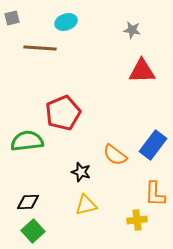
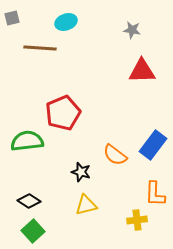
black diamond: moved 1 px right, 1 px up; rotated 35 degrees clockwise
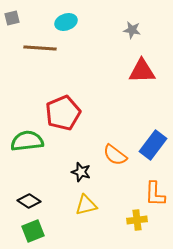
green square: rotated 20 degrees clockwise
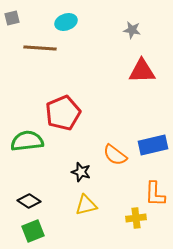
blue rectangle: rotated 40 degrees clockwise
yellow cross: moved 1 px left, 2 px up
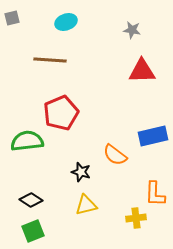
brown line: moved 10 px right, 12 px down
red pentagon: moved 2 px left
blue rectangle: moved 9 px up
black diamond: moved 2 px right, 1 px up
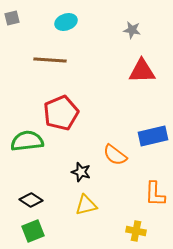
yellow cross: moved 13 px down; rotated 18 degrees clockwise
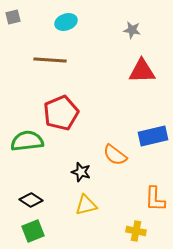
gray square: moved 1 px right, 1 px up
orange L-shape: moved 5 px down
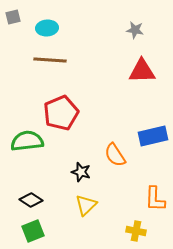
cyan ellipse: moved 19 px left, 6 px down; rotated 15 degrees clockwise
gray star: moved 3 px right
orange semicircle: rotated 20 degrees clockwise
yellow triangle: rotated 30 degrees counterclockwise
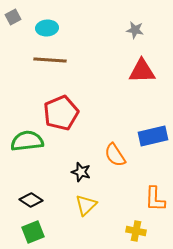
gray square: rotated 14 degrees counterclockwise
green square: moved 1 px down
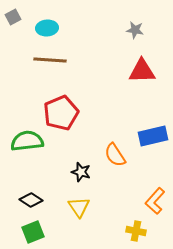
orange L-shape: moved 2 px down; rotated 40 degrees clockwise
yellow triangle: moved 7 px left, 2 px down; rotated 20 degrees counterclockwise
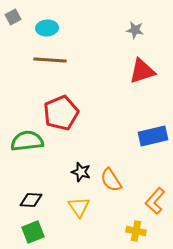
red triangle: rotated 16 degrees counterclockwise
orange semicircle: moved 4 px left, 25 px down
black diamond: rotated 30 degrees counterclockwise
